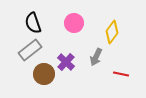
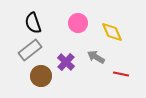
pink circle: moved 4 px right
yellow diamond: rotated 60 degrees counterclockwise
gray arrow: rotated 96 degrees clockwise
brown circle: moved 3 px left, 2 px down
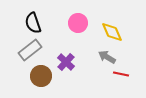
gray arrow: moved 11 px right
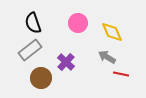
brown circle: moved 2 px down
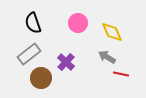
gray rectangle: moved 1 px left, 4 px down
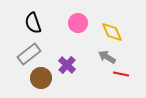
purple cross: moved 1 px right, 3 px down
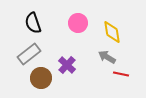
yellow diamond: rotated 15 degrees clockwise
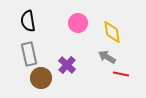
black semicircle: moved 5 px left, 2 px up; rotated 10 degrees clockwise
gray rectangle: rotated 65 degrees counterclockwise
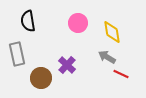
gray rectangle: moved 12 px left
red line: rotated 14 degrees clockwise
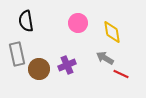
black semicircle: moved 2 px left
gray arrow: moved 2 px left, 1 px down
purple cross: rotated 24 degrees clockwise
brown circle: moved 2 px left, 9 px up
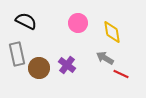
black semicircle: rotated 125 degrees clockwise
purple cross: rotated 30 degrees counterclockwise
brown circle: moved 1 px up
